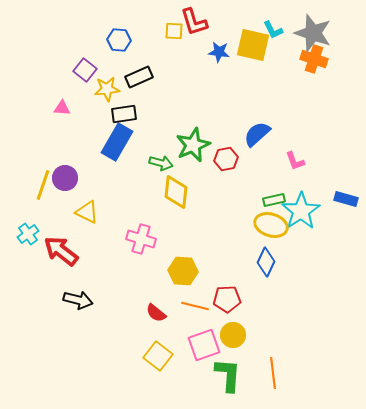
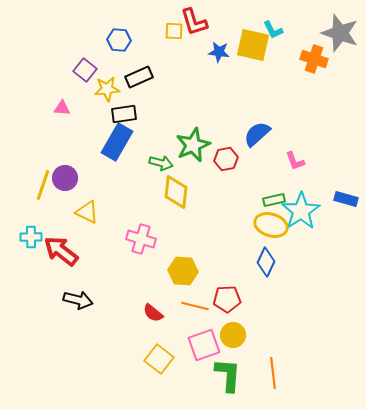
gray star at (313, 33): moved 27 px right
cyan cross at (28, 234): moved 3 px right, 3 px down; rotated 35 degrees clockwise
red semicircle at (156, 313): moved 3 px left
yellow square at (158, 356): moved 1 px right, 3 px down
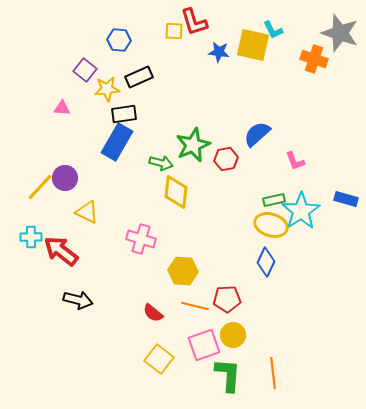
yellow line at (43, 185): moved 3 px left, 2 px down; rotated 24 degrees clockwise
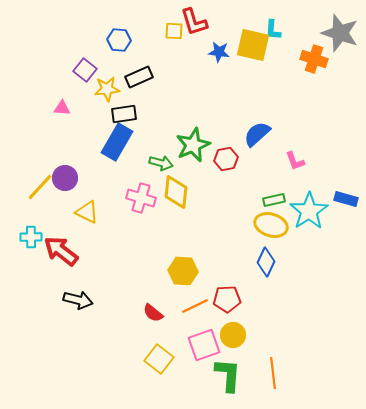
cyan L-shape at (273, 30): rotated 30 degrees clockwise
cyan star at (301, 211): moved 8 px right
pink cross at (141, 239): moved 41 px up
orange line at (195, 306): rotated 40 degrees counterclockwise
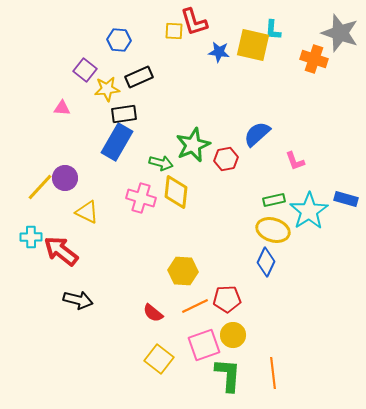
yellow ellipse at (271, 225): moved 2 px right, 5 px down
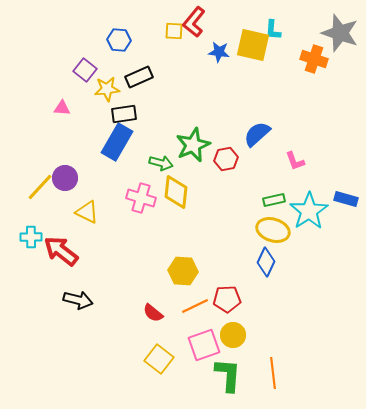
red L-shape at (194, 22): rotated 56 degrees clockwise
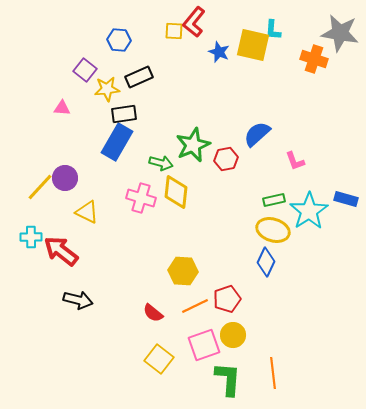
gray star at (340, 33): rotated 9 degrees counterclockwise
blue star at (219, 52): rotated 15 degrees clockwise
red pentagon at (227, 299): rotated 16 degrees counterclockwise
green L-shape at (228, 375): moved 4 px down
